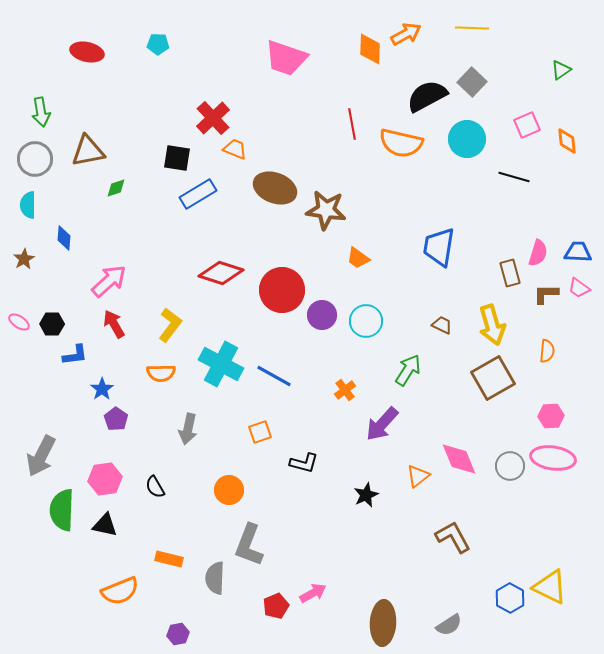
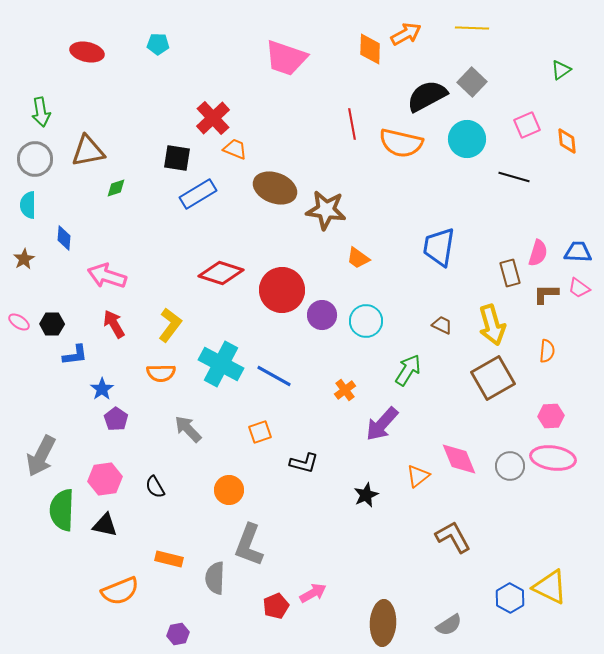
pink arrow at (109, 281): moved 2 px left, 5 px up; rotated 120 degrees counterclockwise
gray arrow at (188, 429): rotated 124 degrees clockwise
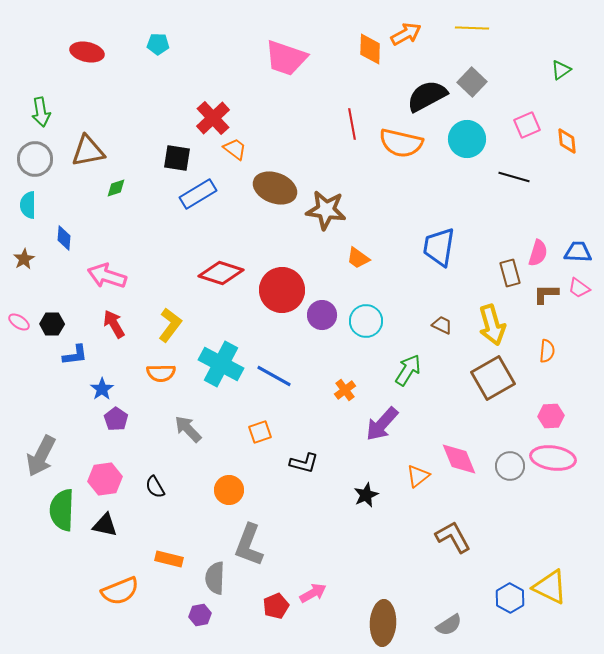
orange trapezoid at (235, 149): rotated 15 degrees clockwise
purple hexagon at (178, 634): moved 22 px right, 19 px up
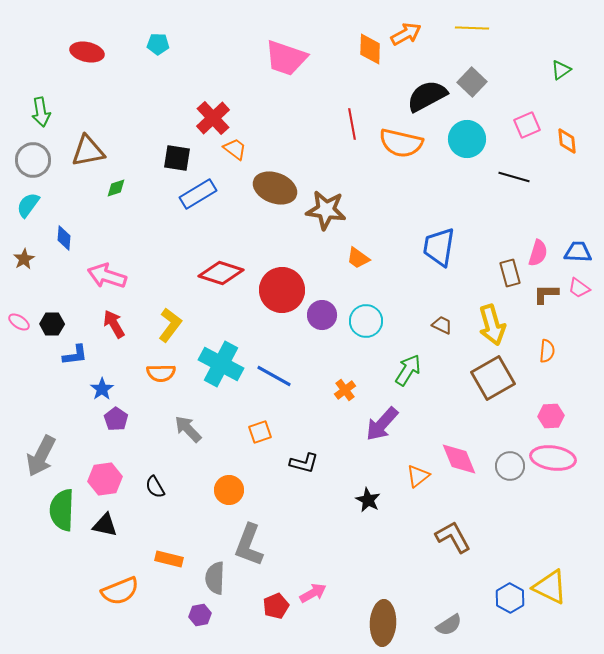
gray circle at (35, 159): moved 2 px left, 1 px down
cyan semicircle at (28, 205): rotated 36 degrees clockwise
black star at (366, 495): moved 2 px right, 5 px down; rotated 20 degrees counterclockwise
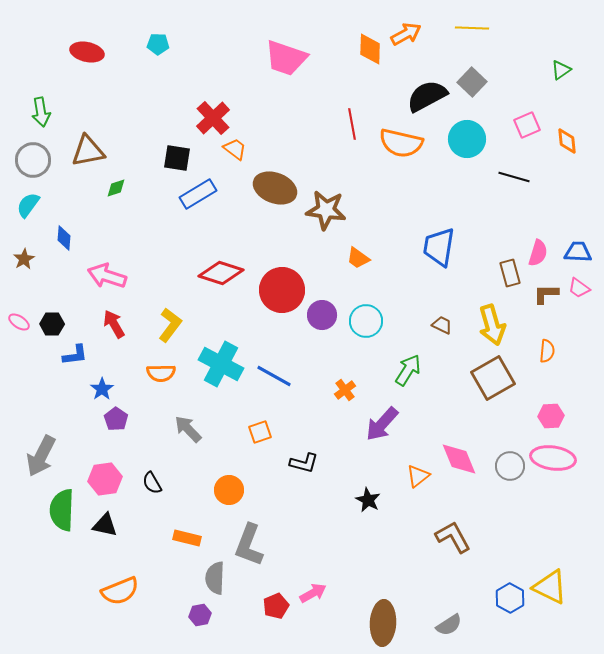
black semicircle at (155, 487): moved 3 px left, 4 px up
orange rectangle at (169, 559): moved 18 px right, 21 px up
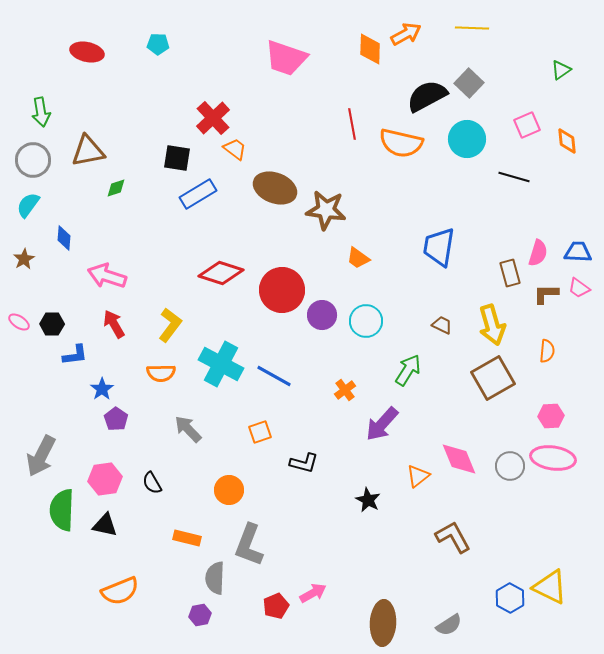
gray square at (472, 82): moved 3 px left, 1 px down
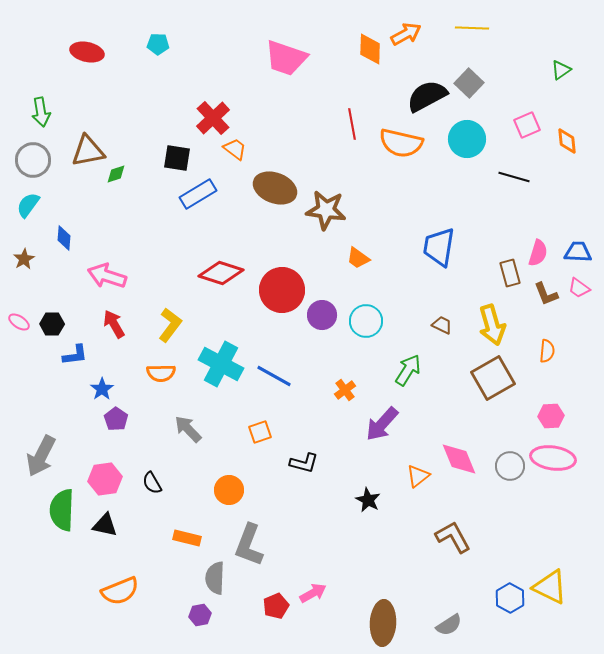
green diamond at (116, 188): moved 14 px up
brown L-shape at (546, 294): rotated 112 degrees counterclockwise
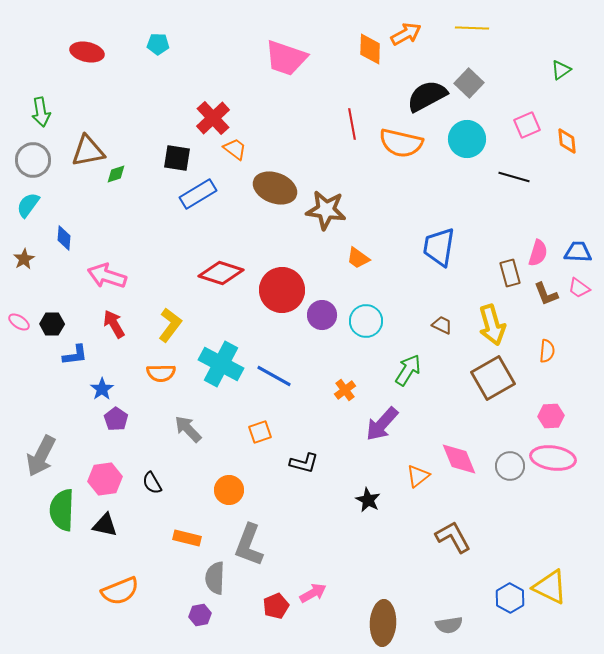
gray semicircle at (449, 625): rotated 24 degrees clockwise
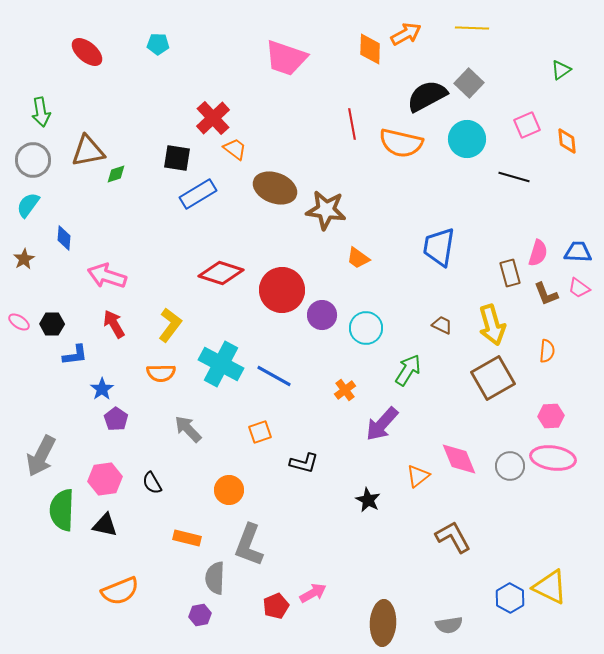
red ellipse at (87, 52): rotated 28 degrees clockwise
cyan circle at (366, 321): moved 7 px down
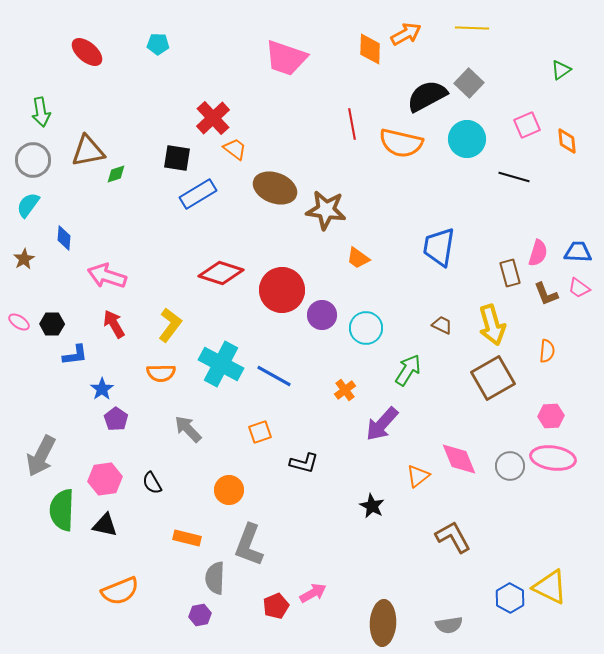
black star at (368, 500): moved 4 px right, 6 px down
